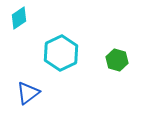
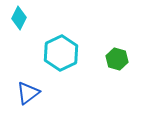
cyan diamond: rotated 30 degrees counterclockwise
green hexagon: moved 1 px up
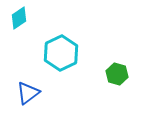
cyan diamond: rotated 30 degrees clockwise
green hexagon: moved 15 px down
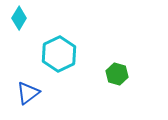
cyan diamond: rotated 25 degrees counterclockwise
cyan hexagon: moved 2 px left, 1 px down
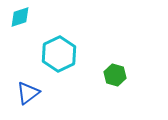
cyan diamond: moved 1 px right, 1 px up; rotated 40 degrees clockwise
green hexagon: moved 2 px left, 1 px down
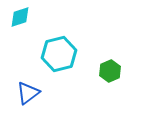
cyan hexagon: rotated 12 degrees clockwise
green hexagon: moved 5 px left, 4 px up; rotated 20 degrees clockwise
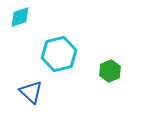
blue triangle: moved 3 px right, 1 px up; rotated 40 degrees counterclockwise
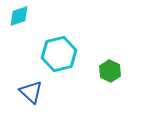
cyan diamond: moved 1 px left, 1 px up
green hexagon: rotated 10 degrees counterclockwise
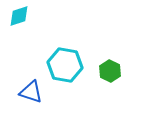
cyan hexagon: moved 6 px right, 11 px down; rotated 24 degrees clockwise
blue triangle: rotated 25 degrees counterclockwise
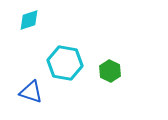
cyan diamond: moved 10 px right, 4 px down
cyan hexagon: moved 2 px up
